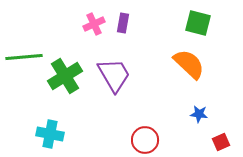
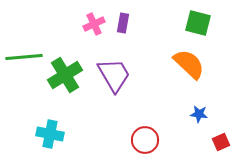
green cross: moved 1 px up
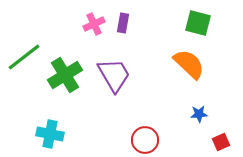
green line: rotated 33 degrees counterclockwise
blue star: rotated 12 degrees counterclockwise
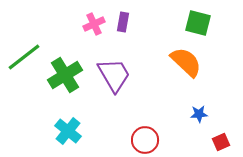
purple rectangle: moved 1 px up
orange semicircle: moved 3 px left, 2 px up
cyan cross: moved 18 px right, 3 px up; rotated 28 degrees clockwise
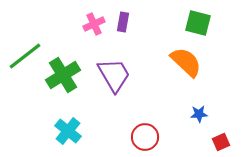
green line: moved 1 px right, 1 px up
green cross: moved 2 px left
red circle: moved 3 px up
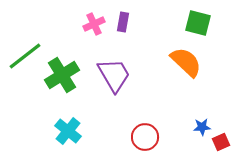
green cross: moved 1 px left
blue star: moved 3 px right, 13 px down
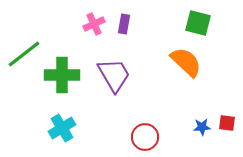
purple rectangle: moved 1 px right, 2 px down
green line: moved 1 px left, 2 px up
green cross: rotated 32 degrees clockwise
cyan cross: moved 6 px left, 3 px up; rotated 20 degrees clockwise
red square: moved 6 px right, 19 px up; rotated 30 degrees clockwise
